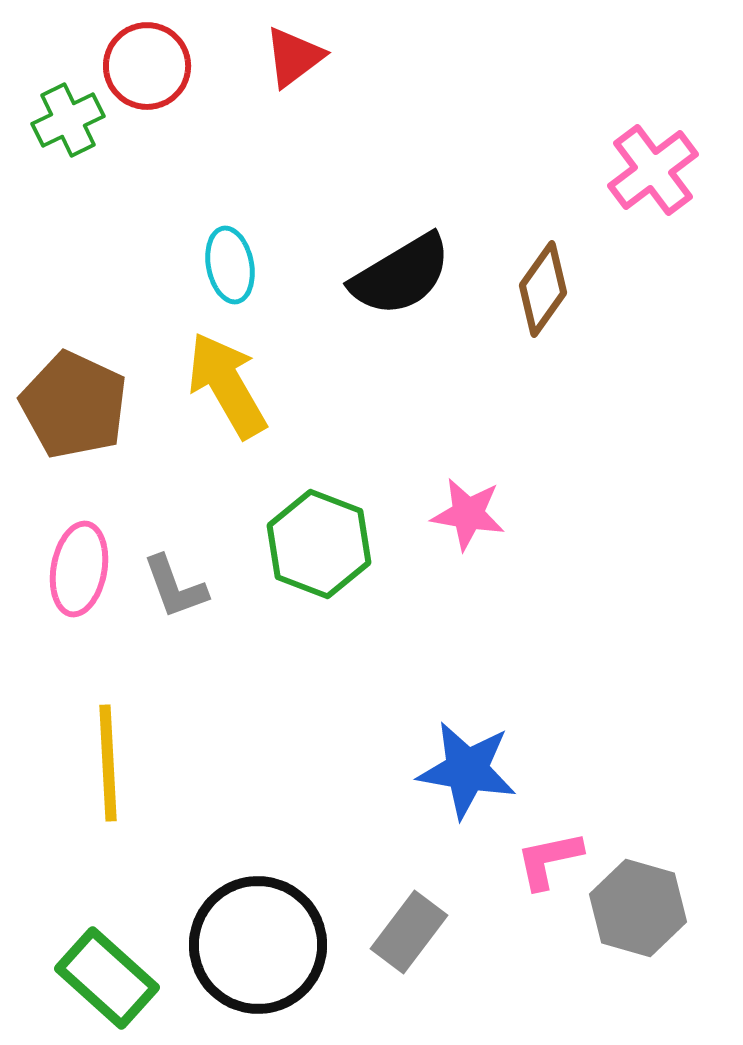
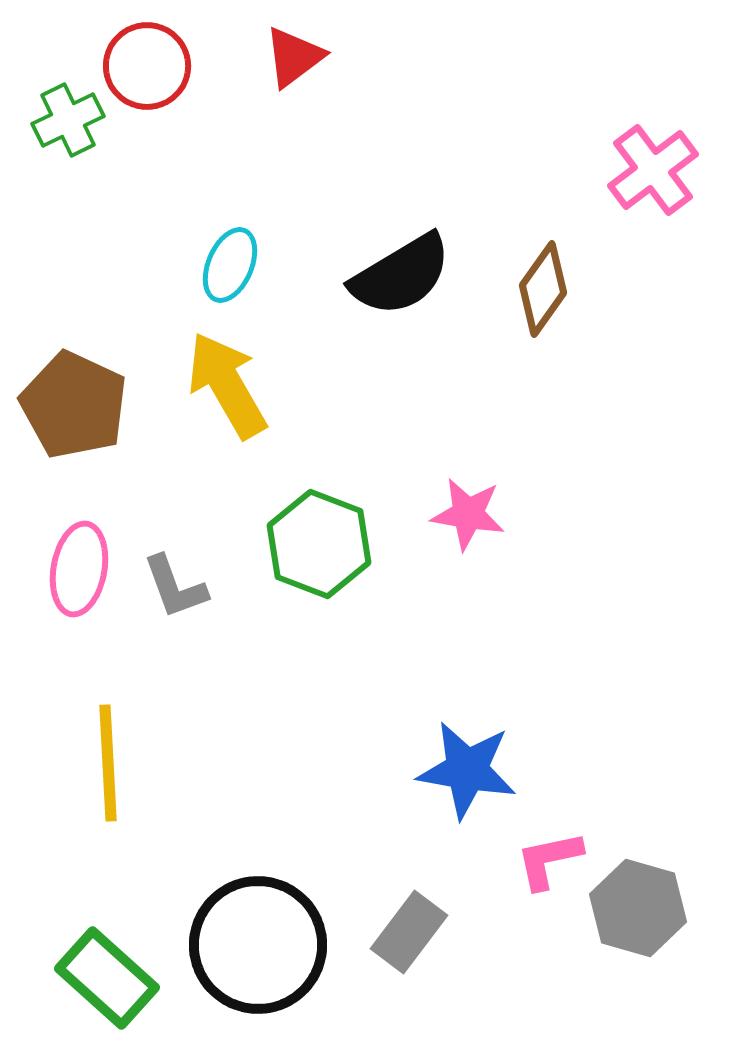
cyan ellipse: rotated 34 degrees clockwise
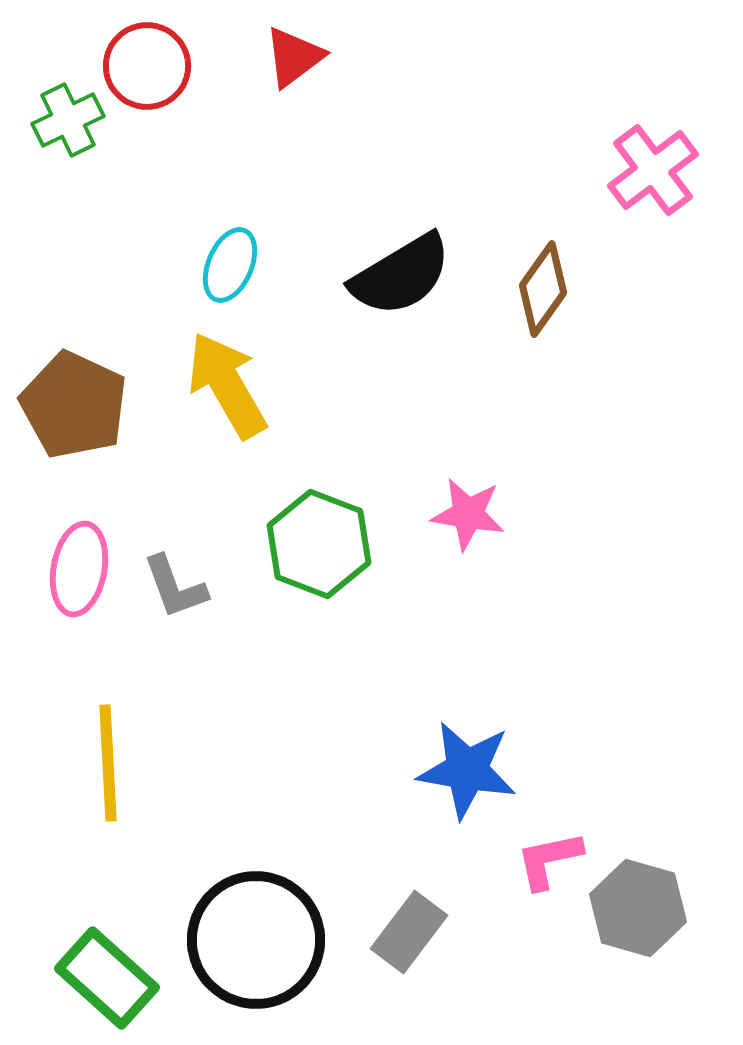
black circle: moved 2 px left, 5 px up
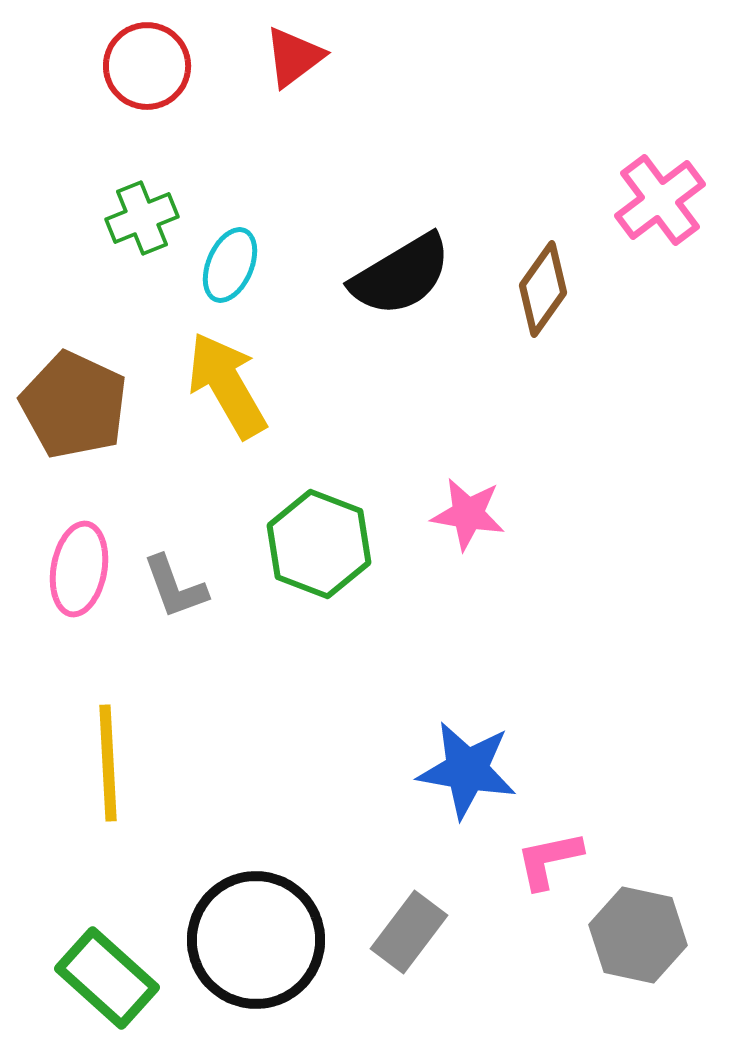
green cross: moved 74 px right, 98 px down; rotated 4 degrees clockwise
pink cross: moved 7 px right, 30 px down
gray hexagon: moved 27 px down; rotated 4 degrees counterclockwise
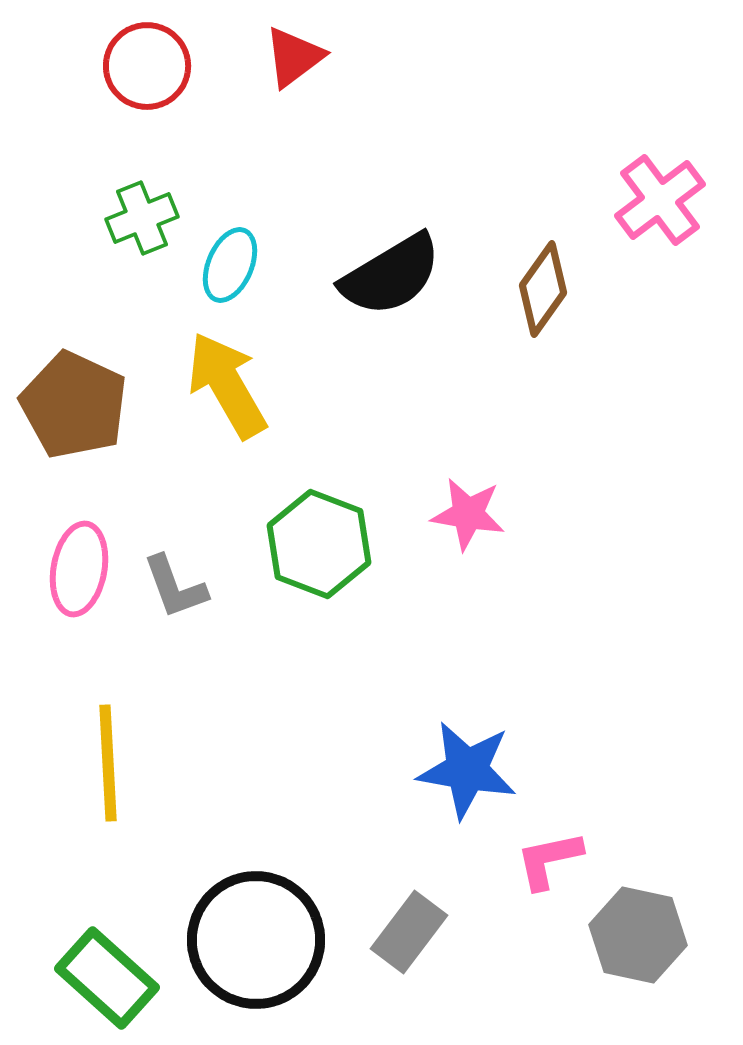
black semicircle: moved 10 px left
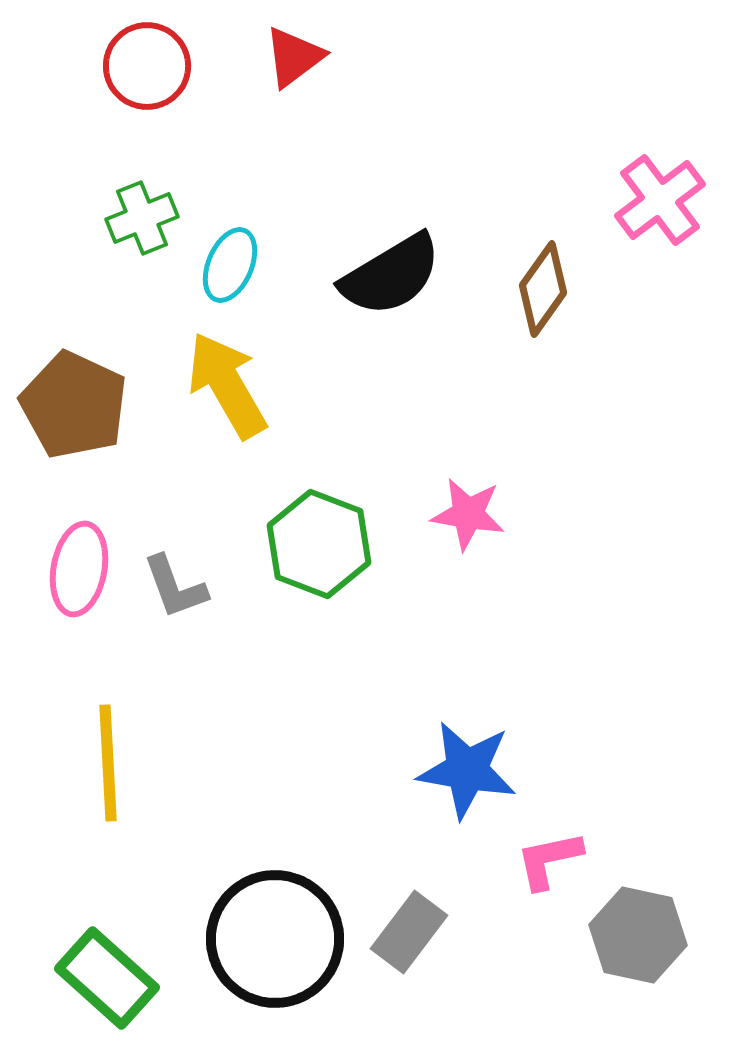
black circle: moved 19 px right, 1 px up
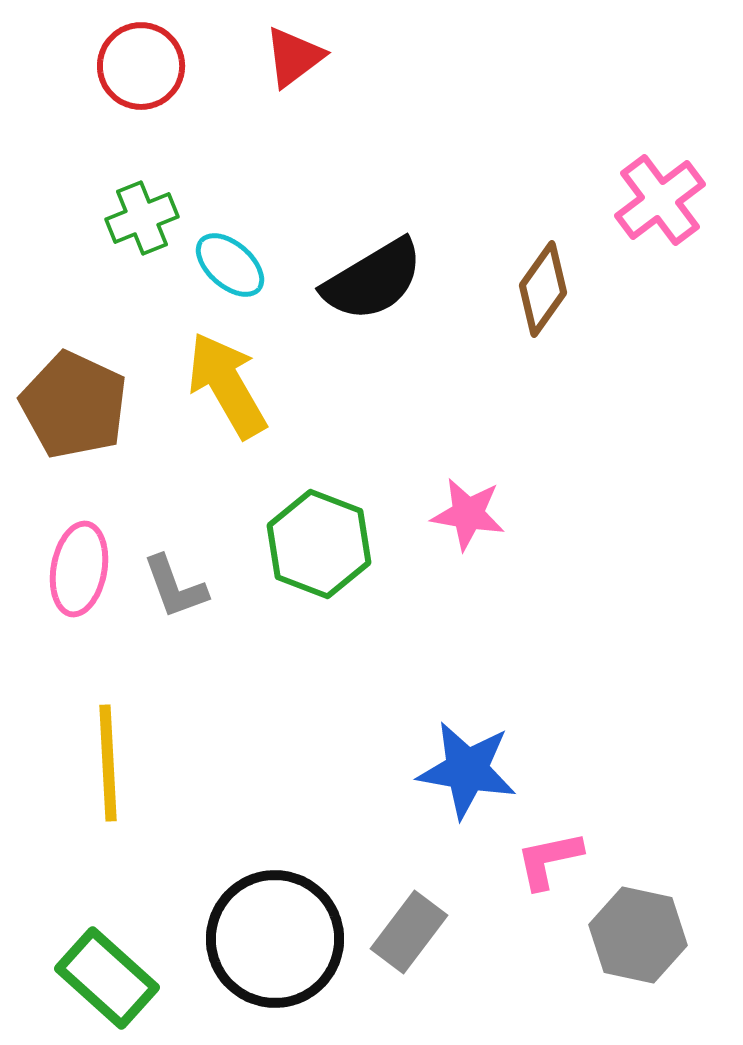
red circle: moved 6 px left
cyan ellipse: rotated 72 degrees counterclockwise
black semicircle: moved 18 px left, 5 px down
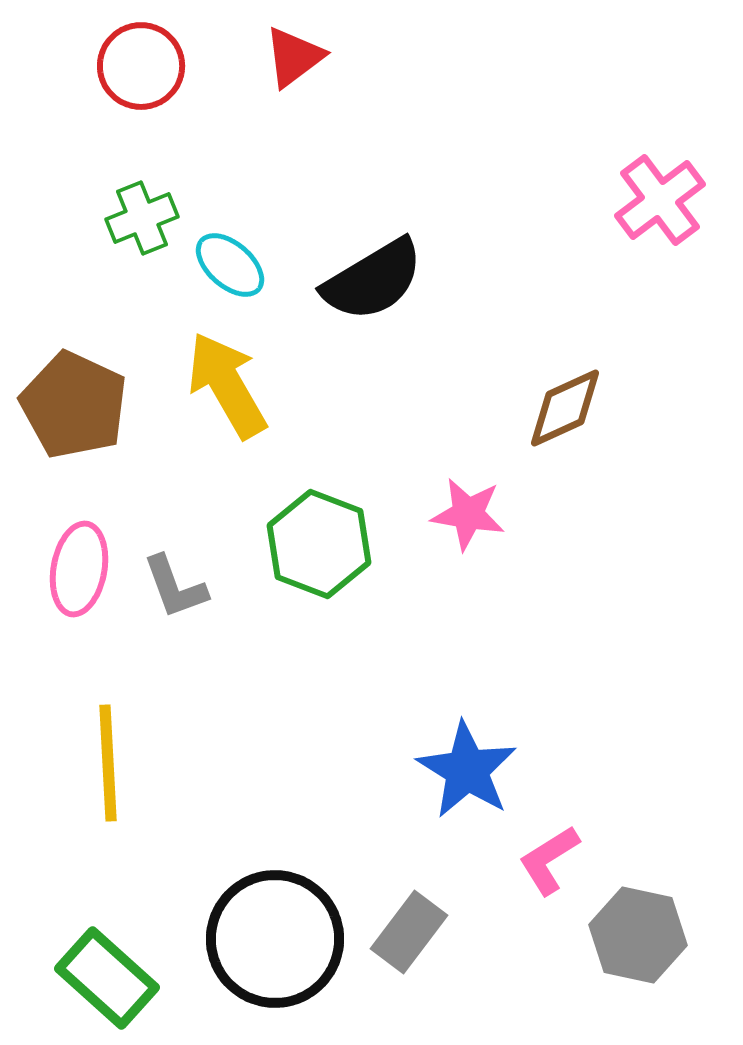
brown diamond: moved 22 px right, 119 px down; rotated 30 degrees clockwise
blue star: rotated 22 degrees clockwise
pink L-shape: rotated 20 degrees counterclockwise
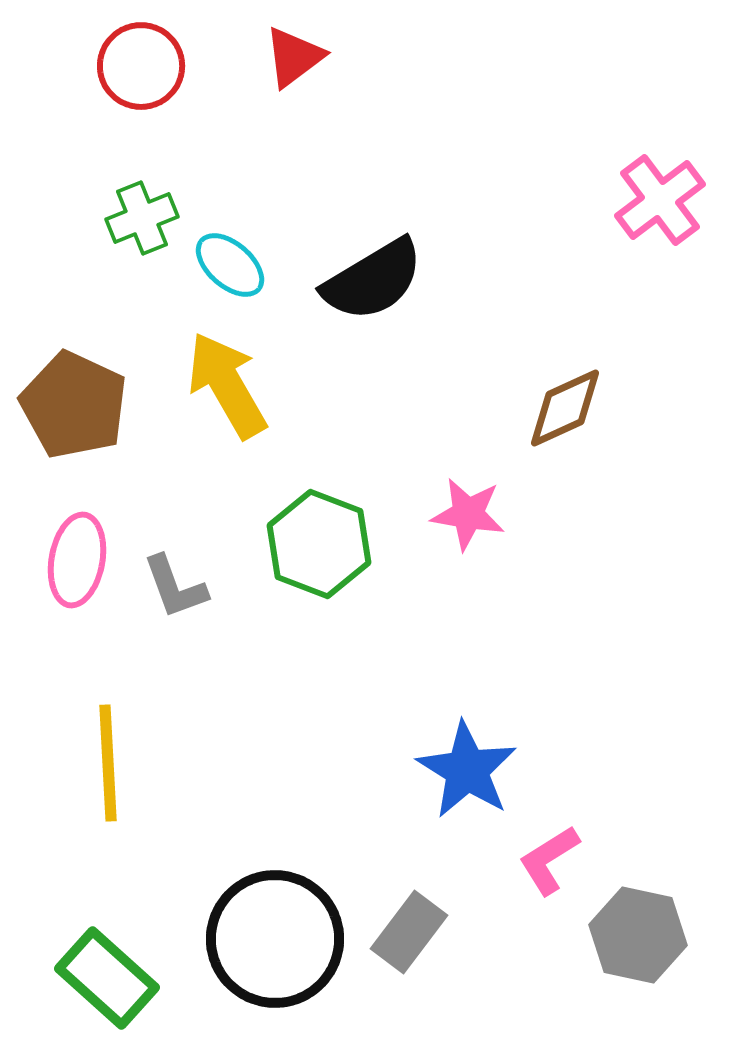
pink ellipse: moved 2 px left, 9 px up
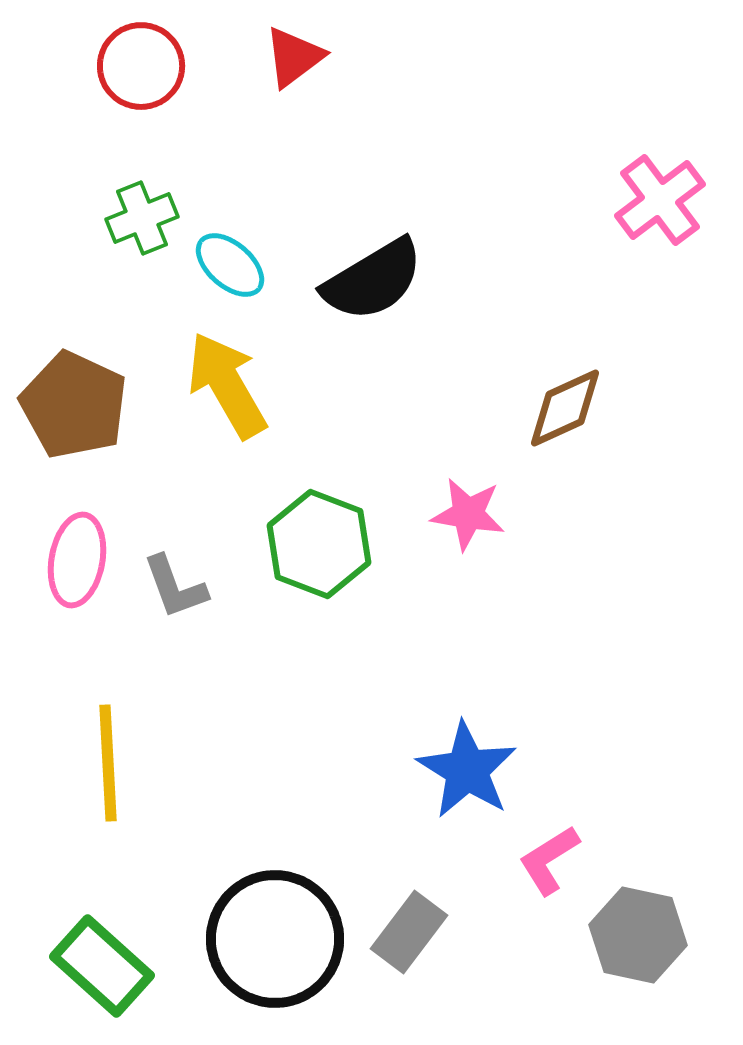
green rectangle: moved 5 px left, 12 px up
